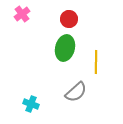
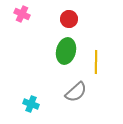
pink cross: rotated 28 degrees counterclockwise
green ellipse: moved 1 px right, 3 px down
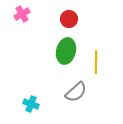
pink cross: rotated 35 degrees clockwise
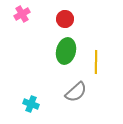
red circle: moved 4 px left
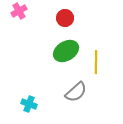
pink cross: moved 3 px left, 3 px up
red circle: moved 1 px up
green ellipse: rotated 45 degrees clockwise
cyan cross: moved 2 px left
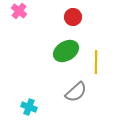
pink cross: rotated 21 degrees counterclockwise
red circle: moved 8 px right, 1 px up
cyan cross: moved 3 px down
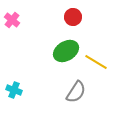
pink cross: moved 7 px left, 9 px down
yellow line: rotated 60 degrees counterclockwise
gray semicircle: rotated 15 degrees counterclockwise
cyan cross: moved 15 px left, 17 px up
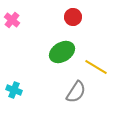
green ellipse: moved 4 px left, 1 px down
yellow line: moved 5 px down
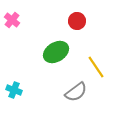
red circle: moved 4 px right, 4 px down
green ellipse: moved 6 px left
yellow line: rotated 25 degrees clockwise
gray semicircle: rotated 20 degrees clockwise
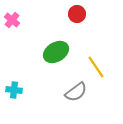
red circle: moved 7 px up
cyan cross: rotated 14 degrees counterclockwise
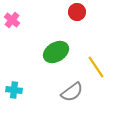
red circle: moved 2 px up
gray semicircle: moved 4 px left
